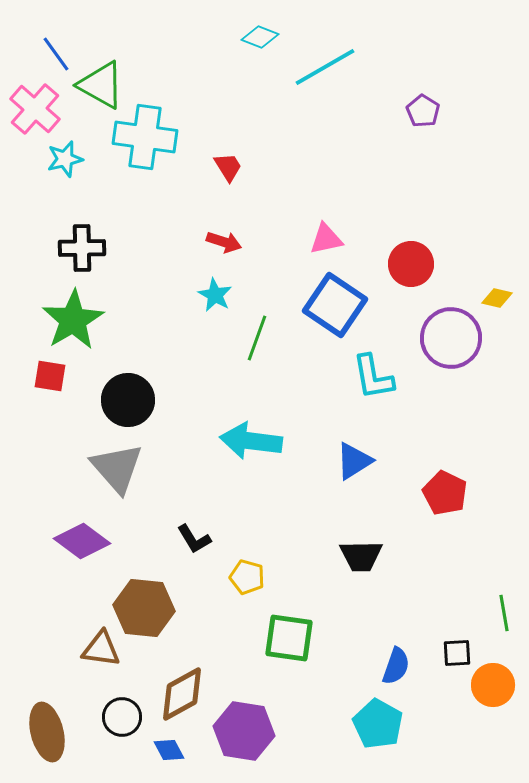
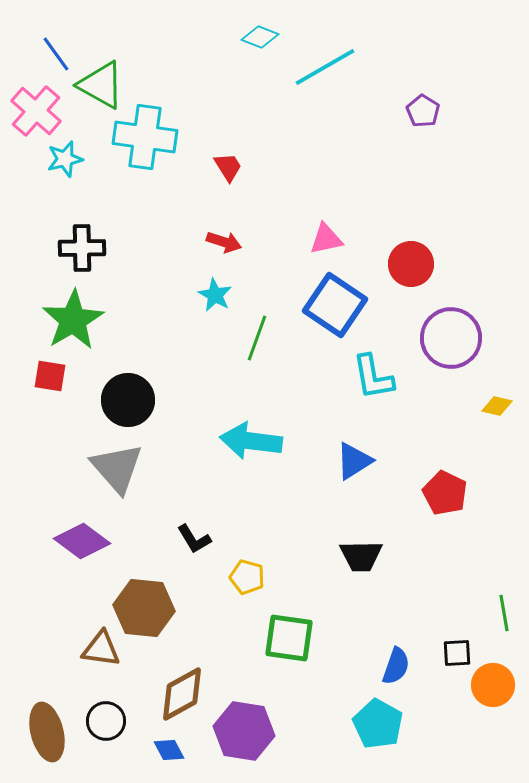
pink cross at (35, 109): moved 1 px right, 2 px down
yellow diamond at (497, 298): moved 108 px down
black circle at (122, 717): moved 16 px left, 4 px down
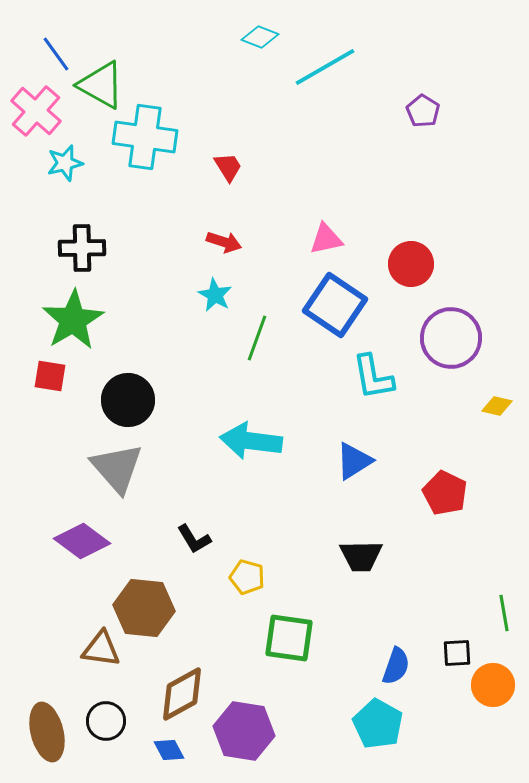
cyan star at (65, 159): moved 4 px down
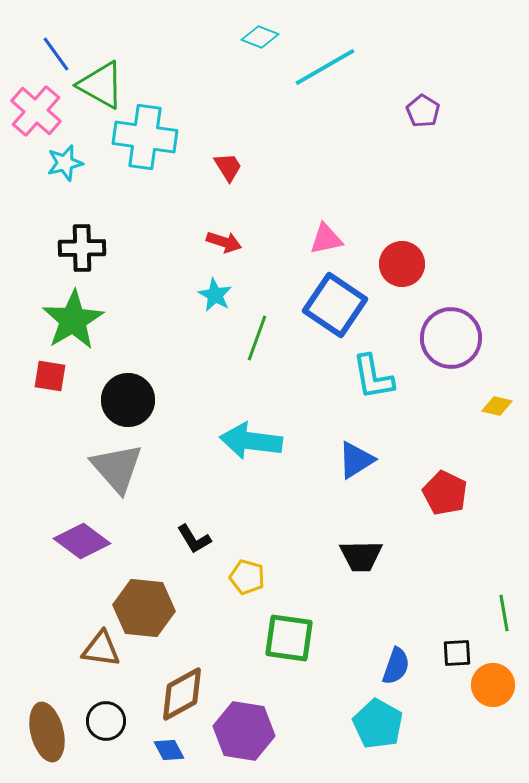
red circle at (411, 264): moved 9 px left
blue triangle at (354, 461): moved 2 px right, 1 px up
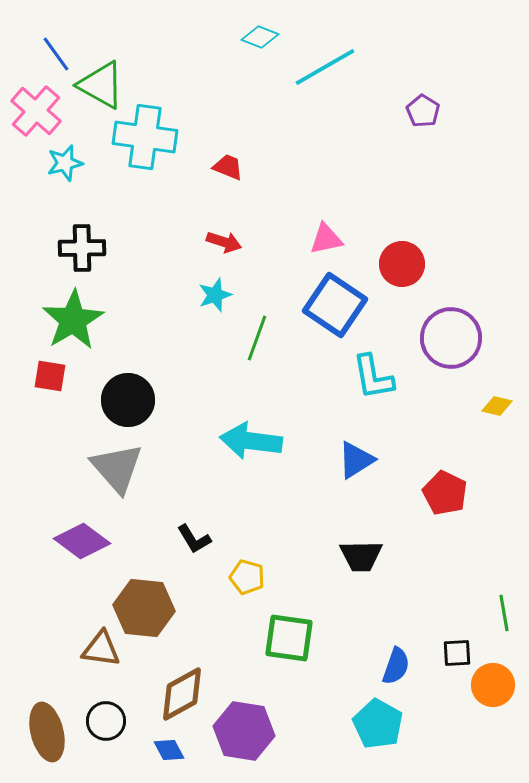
red trapezoid at (228, 167): rotated 36 degrees counterclockwise
cyan star at (215, 295): rotated 24 degrees clockwise
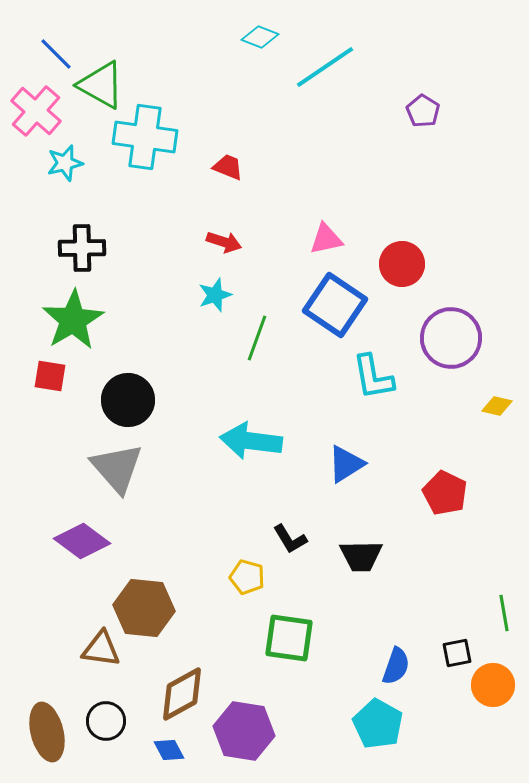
blue line at (56, 54): rotated 9 degrees counterclockwise
cyan line at (325, 67): rotated 4 degrees counterclockwise
blue triangle at (356, 460): moved 10 px left, 4 px down
black L-shape at (194, 539): moved 96 px right
black square at (457, 653): rotated 8 degrees counterclockwise
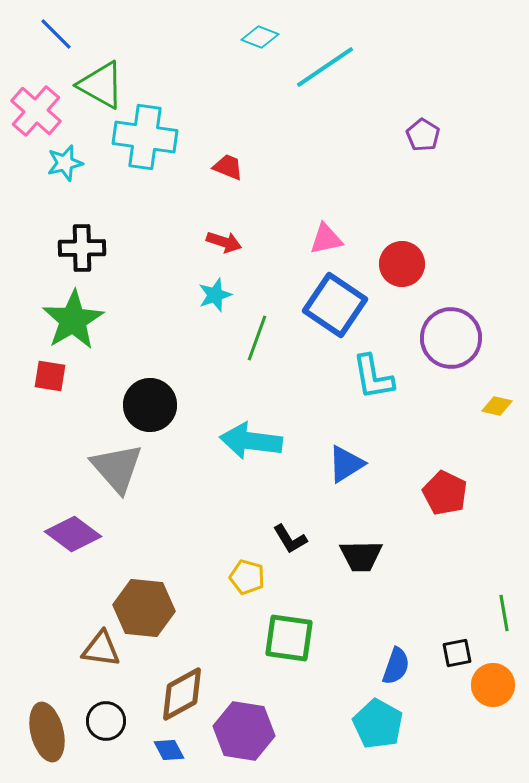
blue line at (56, 54): moved 20 px up
purple pentagon at (423, 111): moved 24 px down
black circle at (128, 400): moved 22 px right, 5 px down
purple diamond at (82, 541): moved 9 px left, 7 px up
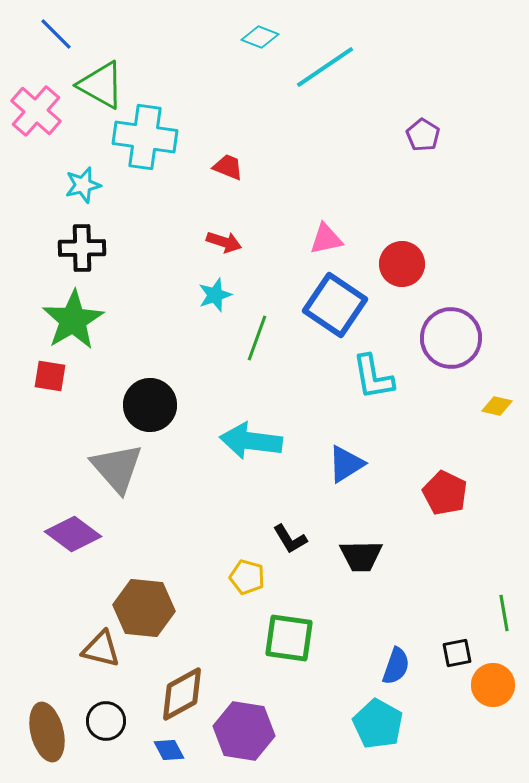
cyan star at (65, 163): moved 18 px right, 22 px down
brown triangle at (101, 649): rotated 6 degrees clockwise
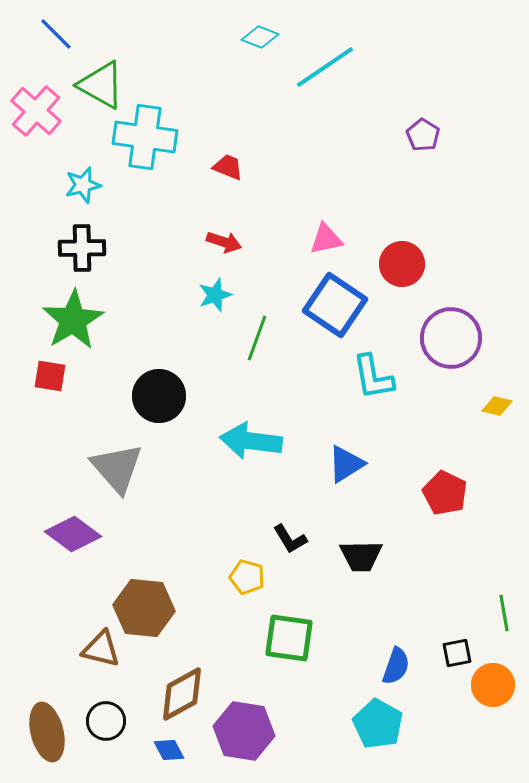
black circle at (150, 405): moved 9 px right, 9 px up
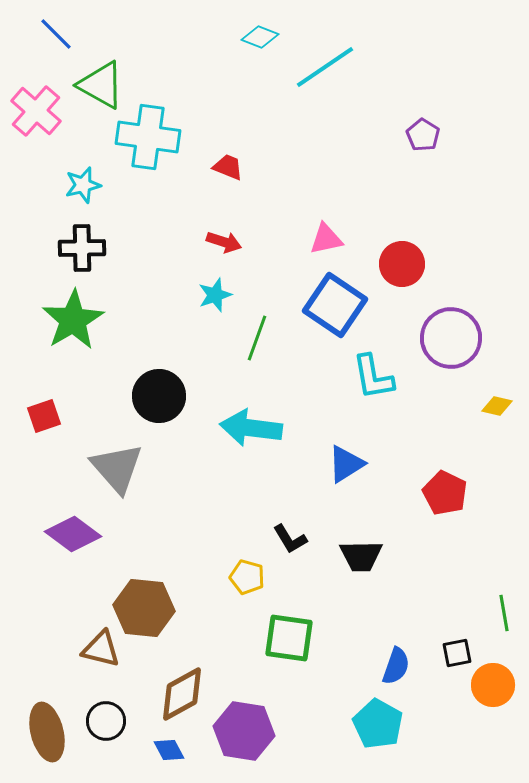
cyan cross at (145, 137): moved 3 px right
red square at (50, 376): moved 6 px left, 40 px down; rotated 28 degrees counterclockwise
cyan arrow at (251, 441): moved 13 px up
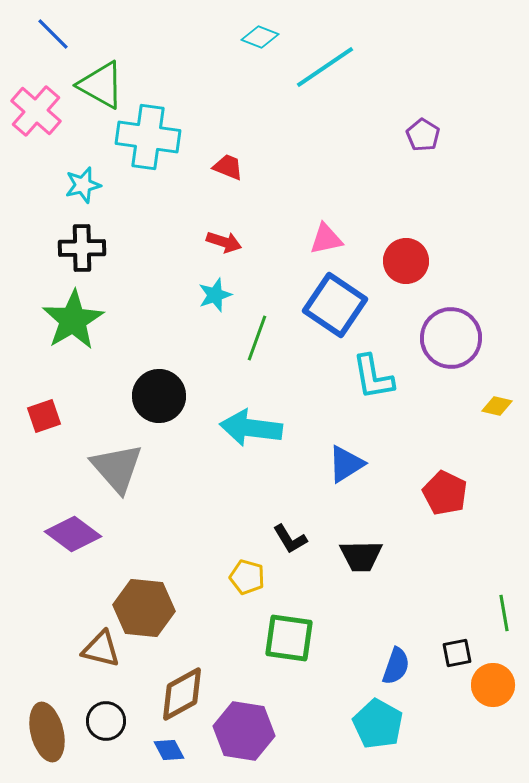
blue line at (56, 34): moved 3 px left
red circle at (402, 264): moved 4 px right, 3 px up
